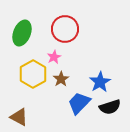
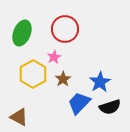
brown star: moved 2 px right
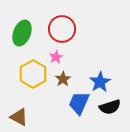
red circle: moved 3 px left
pink star: moved 2 px right
blue trapezoid: rotated 20 degrees counterclockwise
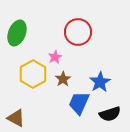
red circle: moved 16 px right, 3 px down
green ellipse: moved 5 px left
pink star: moved 1 px left
black semicircle: moved 7 px down
brown triangle: moved 3 px left, 1 px down
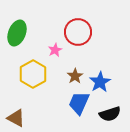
pink star: moved 7 px up
brown star: moved 12 px right, 3 px up
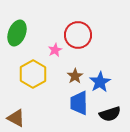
red circle: moved 3 px down
blue trapezoid: rotated 25 degrees counterclockwise
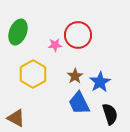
green ellipse: moved 1 px right, 1 px up
pink star: moved 5 px up; rotated 24 degrees clockwise
blue trapezoid: rotated 25 degrees counterclockwise
black semicircle: rotated 90 degrees counterclockwise
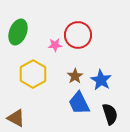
blue star: moved 1 px right, 2 px up; rotated 10 degrees counterclockwise
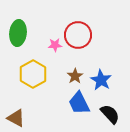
green ellipse: moved 1 px down; rotated 15 degrees counterclockwise
black semicircle: rotated 25 degrees counterclockwise
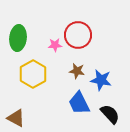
green ellipse: moved 5 px down
brown star: moved 2 px right, 5 px up; rotated 28 degrees counterclockwise
blue star: rotated 20 degrees counterclockwise
